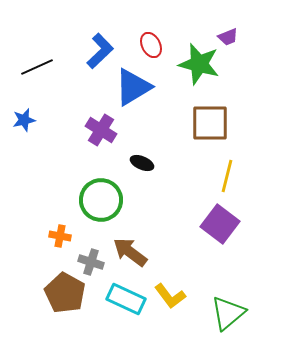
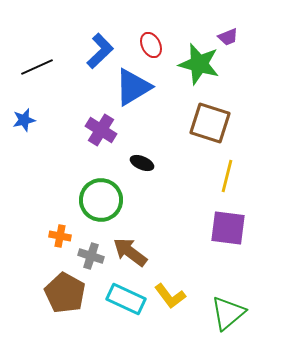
brown square: rotated 18 degrees clockwise
purple square: moved 8 px right, 4 px down; rotated 30 degrees counterclockwise
gray cross: moved 6 px up
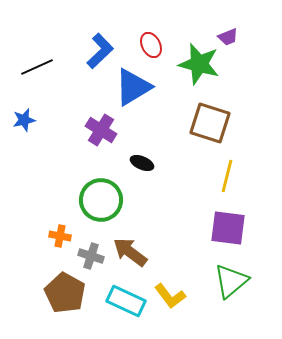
cyan rectangle: moved 2 px down
green triangle: moved 3 px right, 32 px up
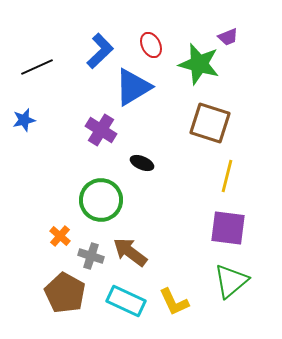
orange cross: rotated 30 degrees clockwise
yellow L-shape: moved 4 px right, 6 px down; rotated 12 degrees clockwise
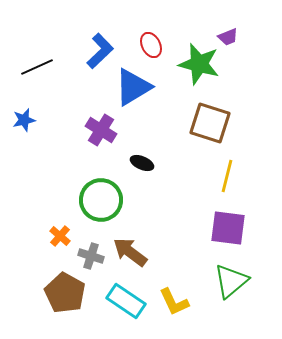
cyan rectangle: rotated 9 degrees clockwise
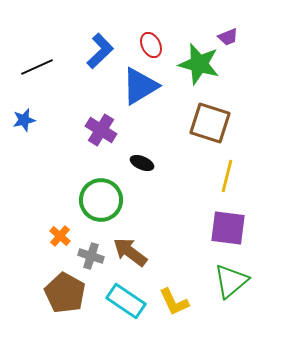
blue triangle: moved 7 px right, 1 px up
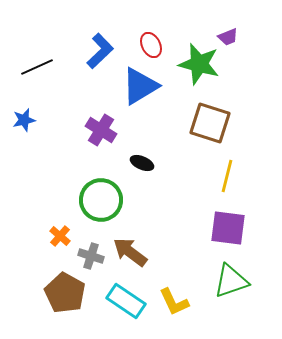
green triangle: rotated 21 degrees clockwise
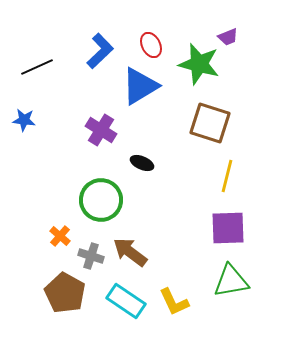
blue star: rotated 20 degrees clockwise
purple square: rotated 9 degrees counterclockwise
green triangle: rotated 9 degrees clockwise
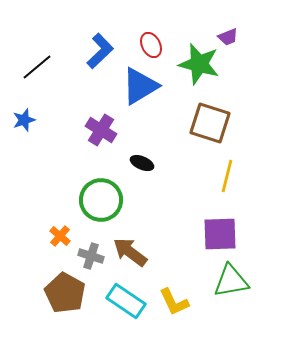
black line: rotated 16 degrees counterclockwise
blue star: rotated 25 degrees counterclockwise
purple square: moved 8 px left, 6 px down
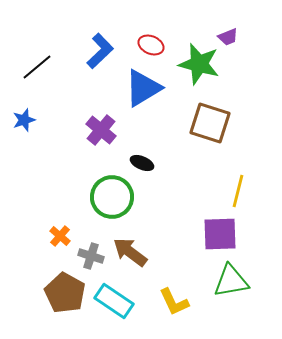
red ellipse: rotated 40 degrees counterclockwise
blue triangle: moved 3 px right, 2 px down
purple cross: rotated 8 degrees clockwise
yellow line: moved 11 px right, 15 px down
green circle: moved 11 px right, 3 px up
cyan rectangle: moved 12 px left
